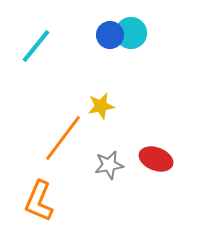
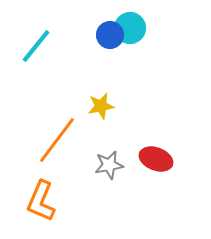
cyan circle: moved 1 px left, 5 px up
orange line: moved 6 px left, 2 px down
orange L-shape: moved 2 px right
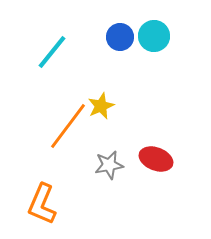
cyan circle: moved 24 px right, 8 px down
blue circle: moved 10 px right, 2 px down
cyan line: moved 16 px right, 6 px down
yellow star: rotated 12 degrees counterclockwise
orange line: moved 11 px right, 14 px up
orange L-shape: moved 1 px right, 3 px down
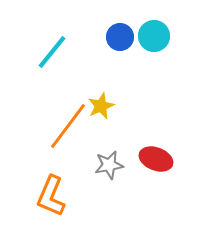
orange L-shape: moved 9 px right, 8 px up
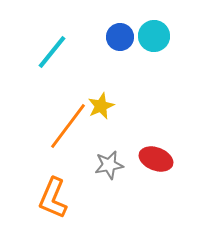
orange L-shape: moved 2 px right, 2 px down
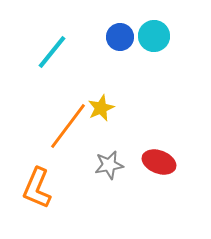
yellow star: moved 2 px down
red ellipse: moved 3 px right, 3 px down
orange L-shape: moved 16 px left, 10 px up
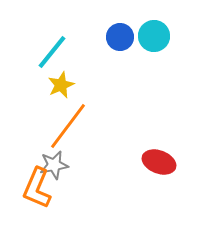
yellow star: moved 40 px left, 23 px up
gray star: moved 55 px left
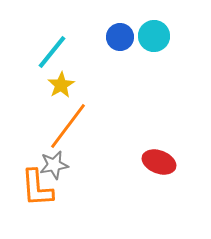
yellow star: rotated 8 degrees counterclockwise
orange L-shape: rotated 27 degrees counterclockwise
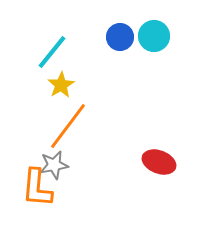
orange L-shape: rotated 9 degrees clockwise
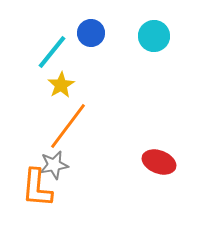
blue circle: moved 29 px left, 4 px up
